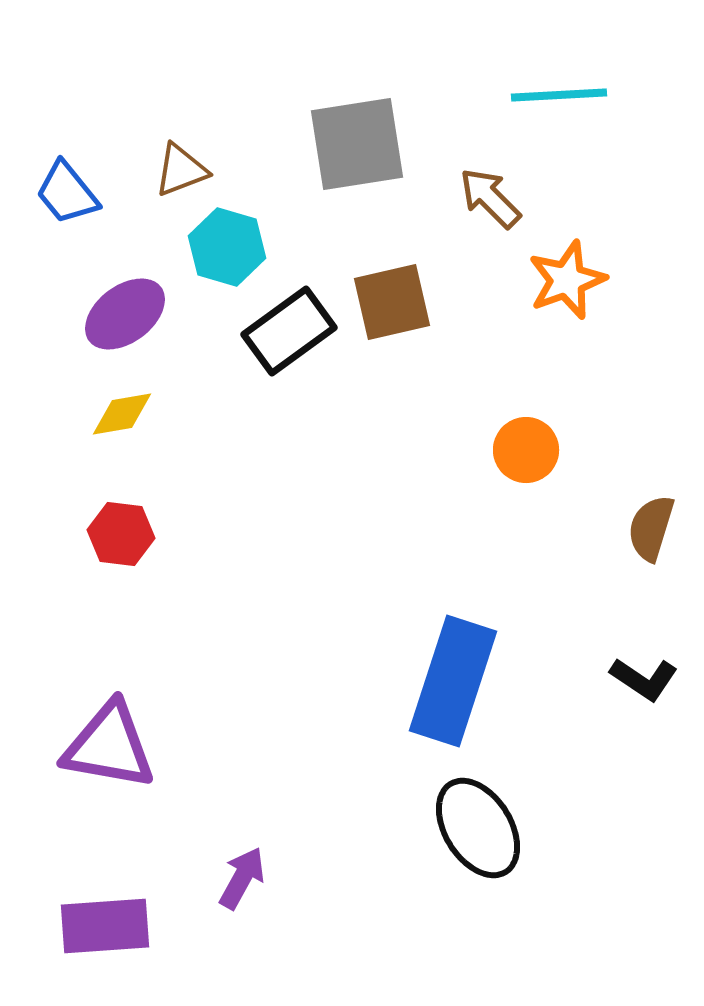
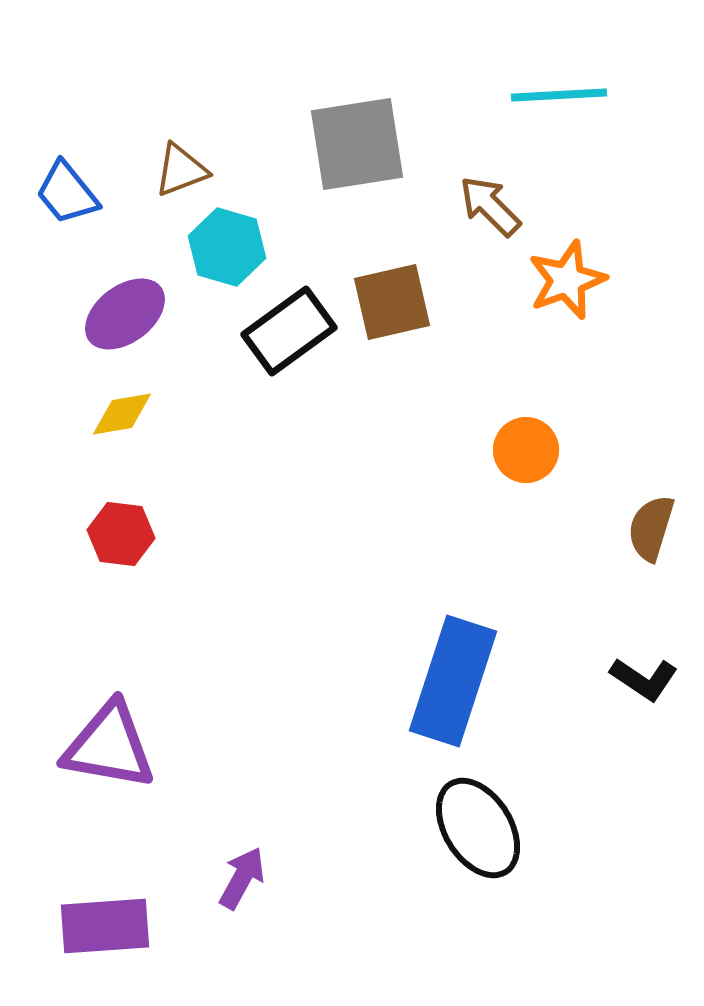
brown arrow: moved 8 px down
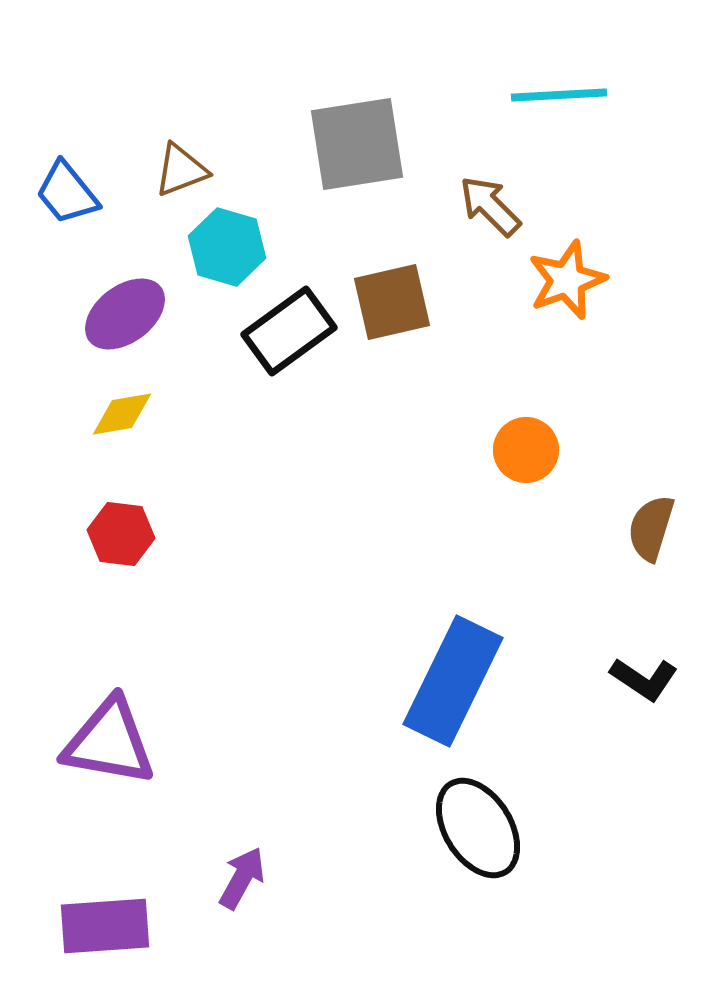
blue rectangle: rotated 8 degrees clockwise
purple triangle: moved 4 px up
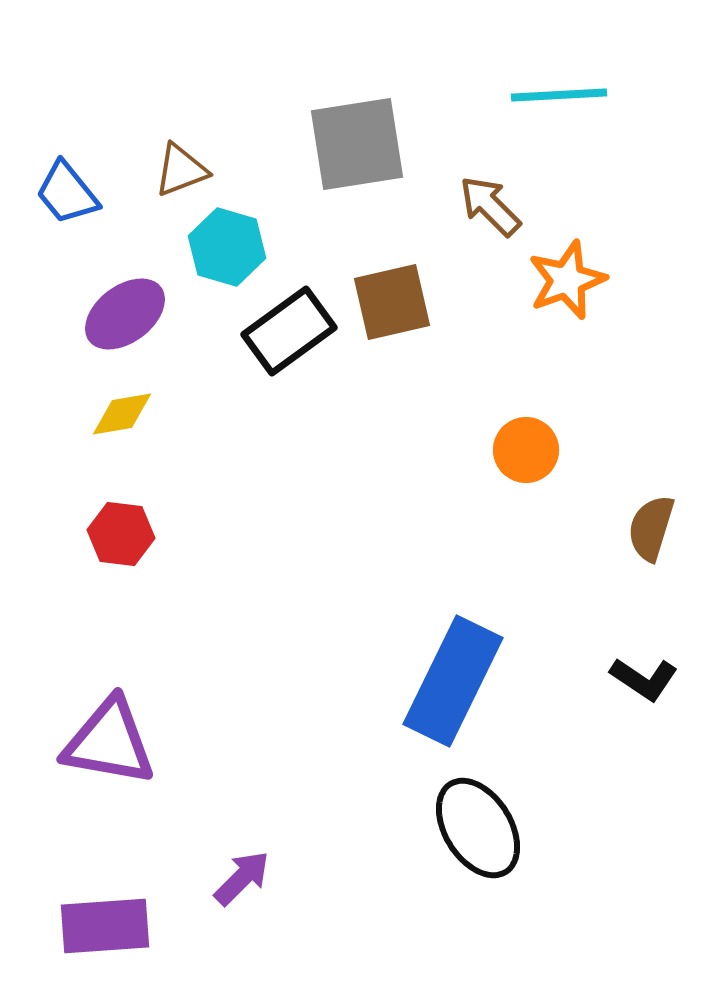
purple arrow: rotated 16 degrees clockwise
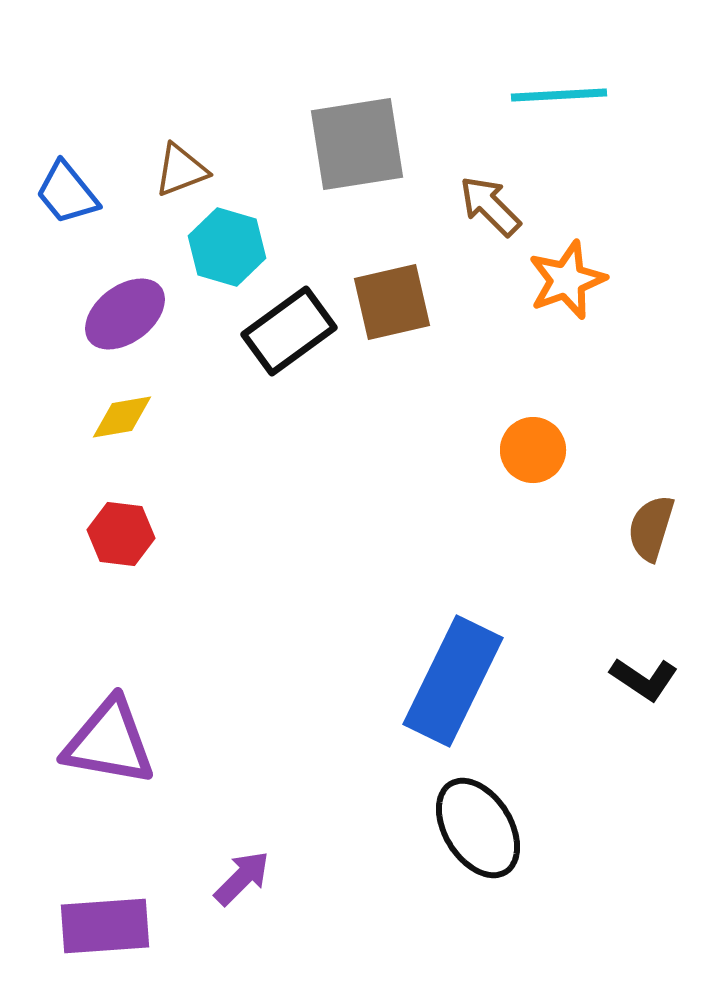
yellow diamond: moved 3 px down
orange circle: moved 7 px right
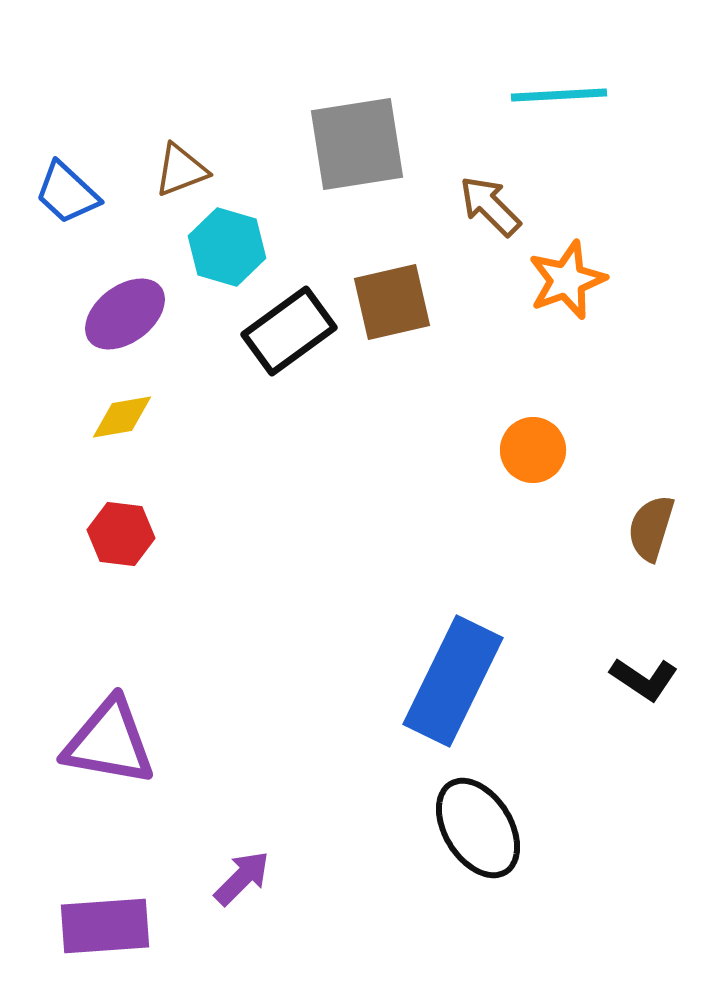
blue trapezoid: rotated 8 degrees counterclockwise
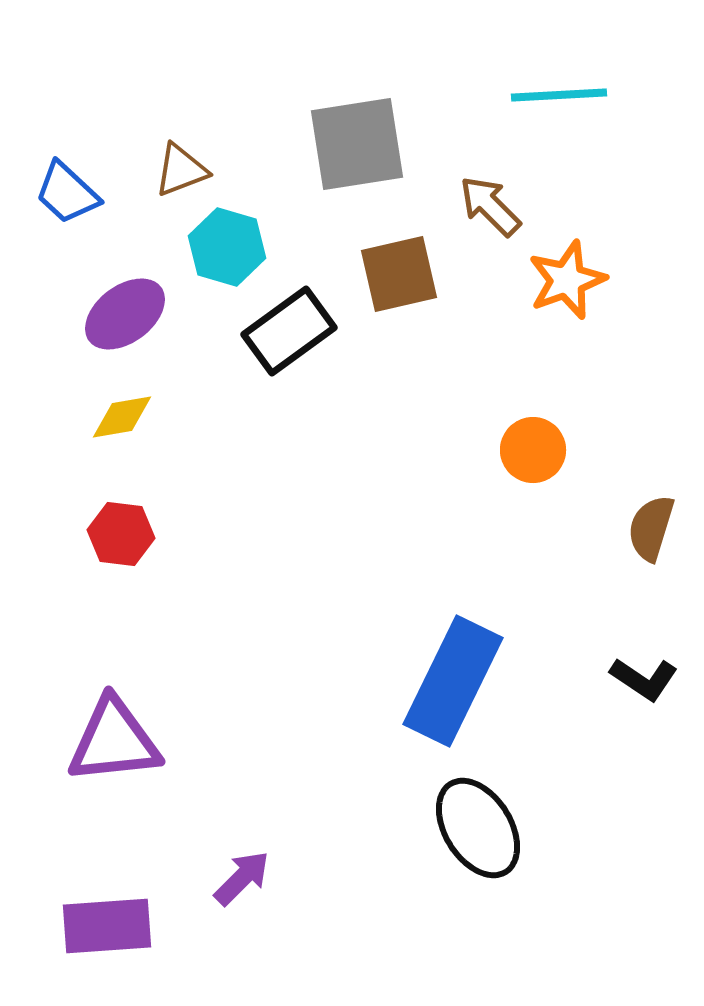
brown square: moved 7 px right, 28 px up
purple triangle: moved 5 px right, 1 px up; rotated 16 degrees counterclockwise
purple rectangle: moved 2 px right
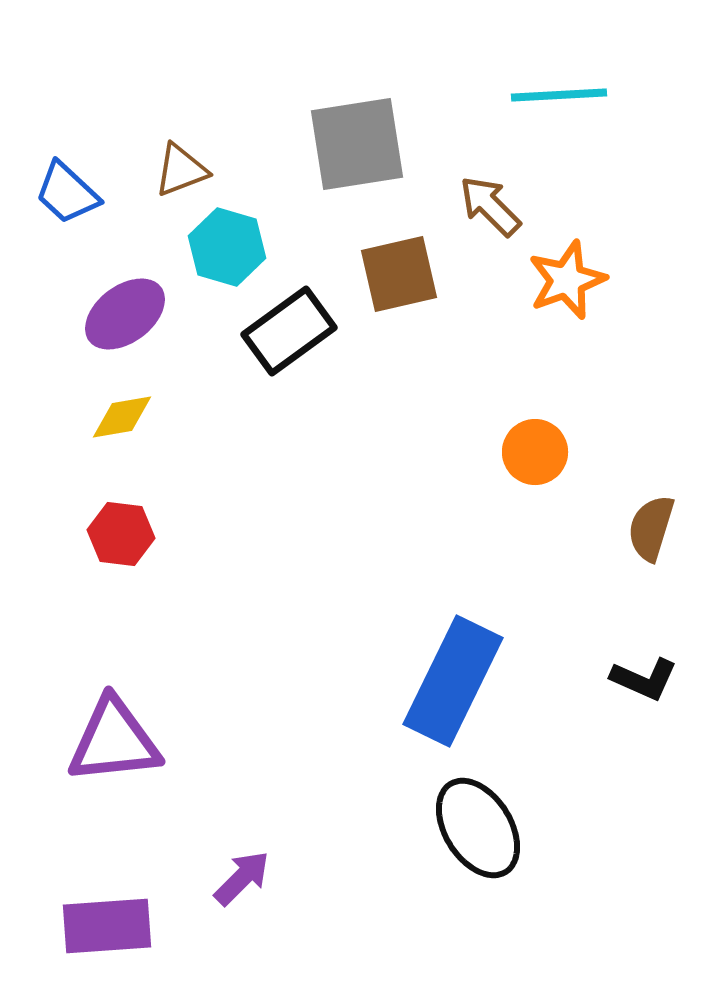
orange circle: moved 2 px right, 2 px down
black L-shape: rotated 10 degrees counterclockwise
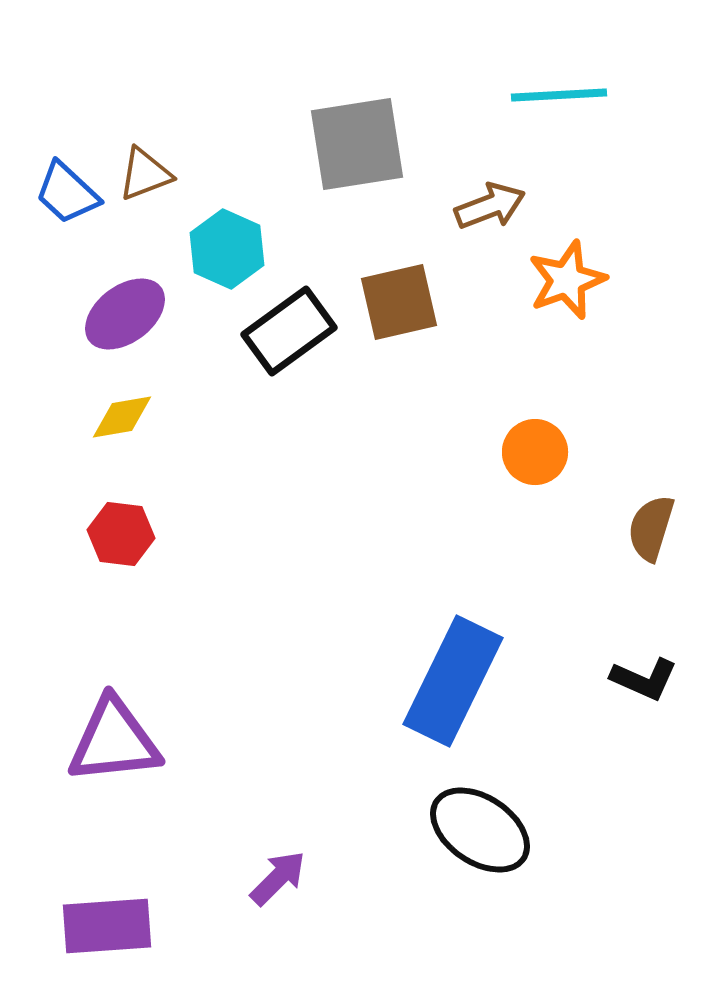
brown triangle: moved 36 px left, 4 px down
brown arrow: rotated 114 degrees clockwise
cyan hexagon: moved 2 px down; rotated 8 degrees clockwise
brown square: moved 28 px down
black ellipse: moved 2 px right, 2 px down; rotated 24 degrees counterclockwise
purple arrow: moved 36 px right
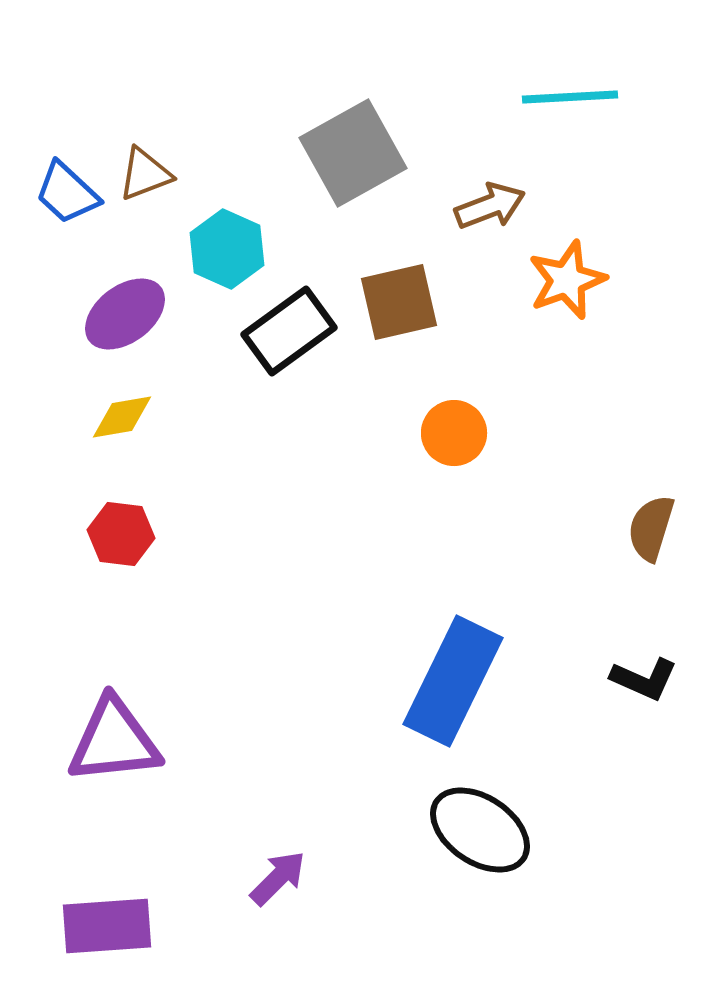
cyan line: moved 11 px right, 2 px down
gray square: moved 4 px left, 9 px down; rotated 20 degrees counterclockwise
orange circle: moved 81 px left, 19 px up
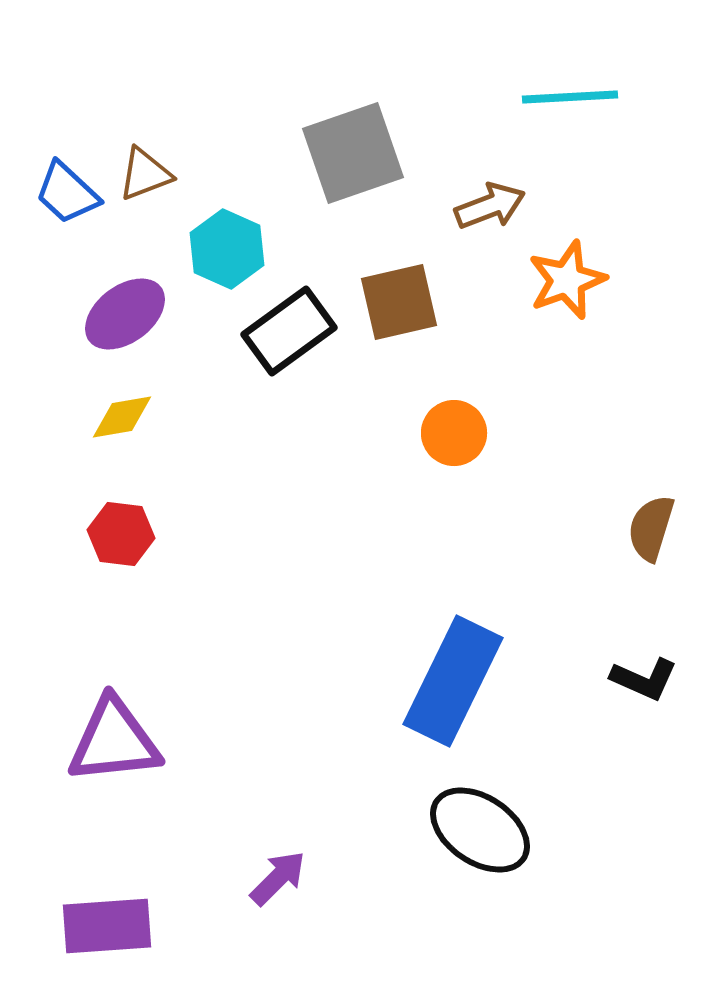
gray square: rotated 10 degrees clockwise
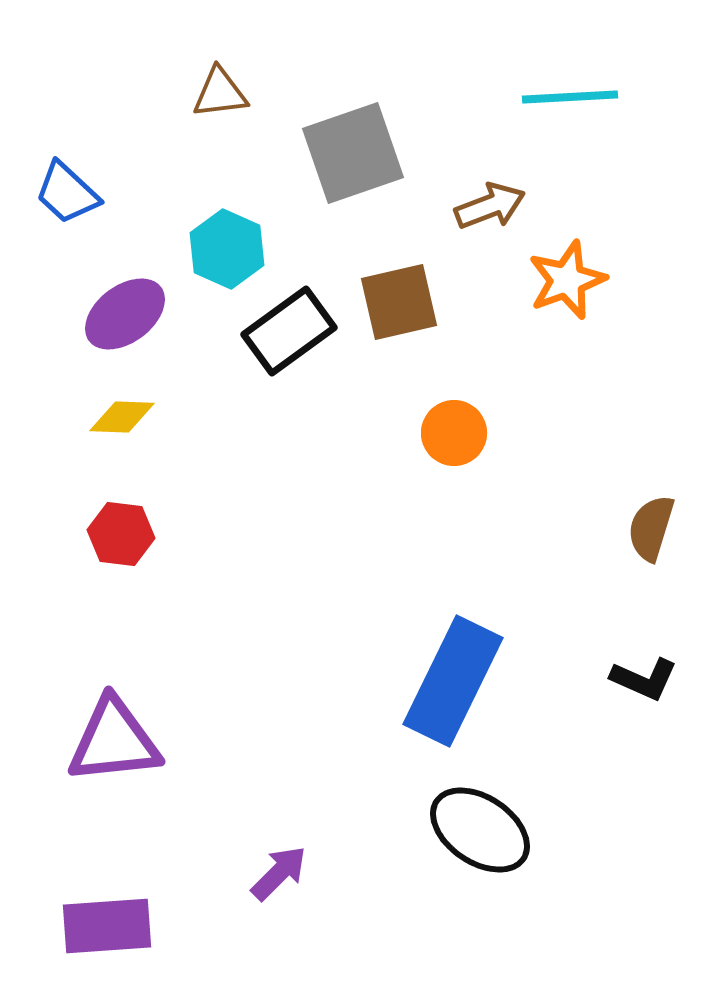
brown triangle: moved 75 px right, 81 px up; rotated 14 degrees clockwise
yellow diamond: rotated 12 degrees clockwise
purple arrow: moved 1 px right, 5 px up
